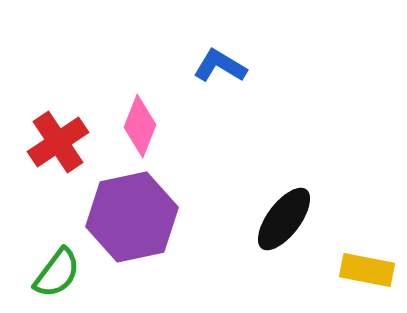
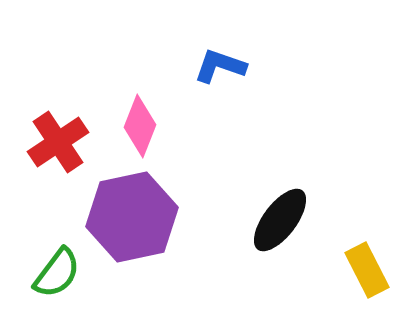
blue L-shape: rotated 12 degrees counterclockwise
black ellipse: moved 4 px left, 1 px down
yellow rectangle: rotated 52 degrees clockwise
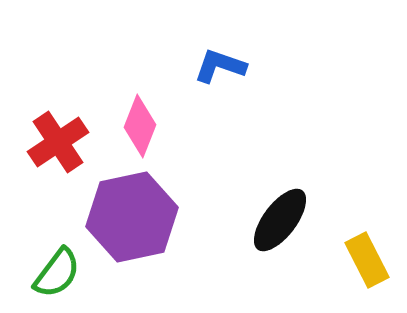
yellow rectangle: moved 10 px up
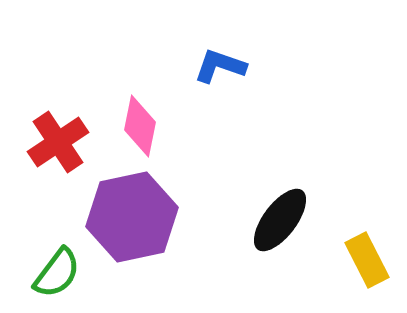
pink diamond: rotated 10 degrees counterclockwise
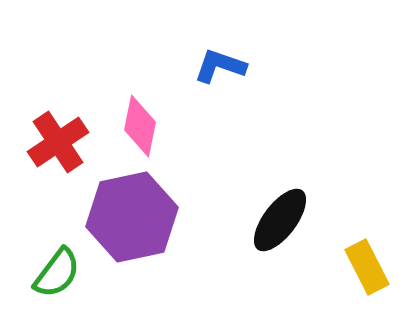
yellow rectangle: moved 7 px down
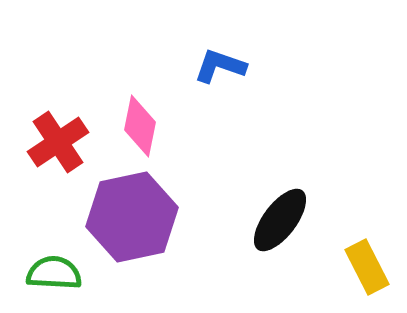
green semicircle: moved 3 px left; rotated 124 degrees counterclockwise
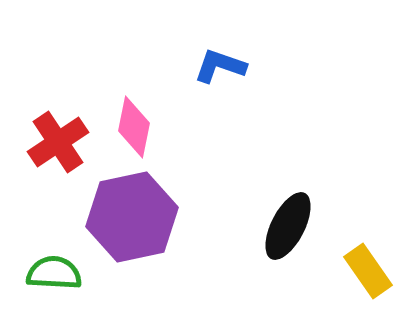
pink diamond: moved 6 px left, 1 px down
black ellipse: moved 8 px right, 6 px down; rotated 10 degrees counterclockwise
yellow rectangle: moved 1 px right, 4 px down; rotated 8 degrees counterclockwise
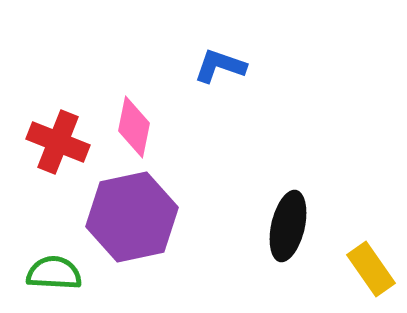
red cross: rotated 34 degrees counterclockwise
black ellipse: rotated 14 degrees counterclockwise
yellow rectangle: moved 3 px right, 2 px up
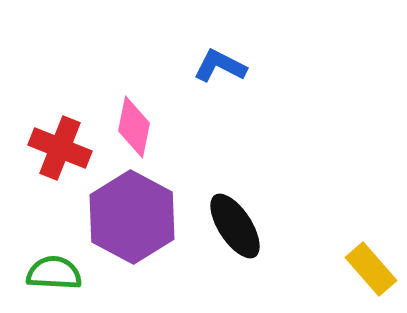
blue L-shape: rotated 8 degrees clockwise
red cross: moved 2 px right, 6 px down
purple hexagon: rotated 20 degrees counterclockwise
black ellipse: moved 53 px left; rotated 46 degrees counterclockwise
yellow rectangle: rotated 6 degrees counterclockwise
